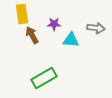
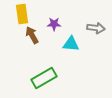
cyan triangle: moved 4 px down
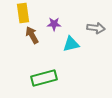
yellow rectangle: moved 1 px right, 1 px up
cyan triangle: rotated 18 degrees counterclockwise
green rectangle: rotated 15 degrees clockwise
